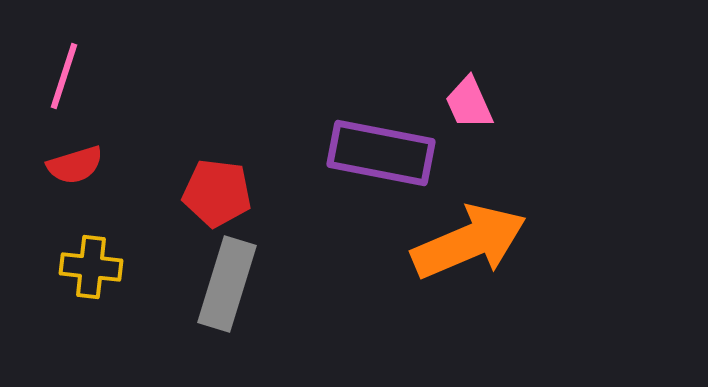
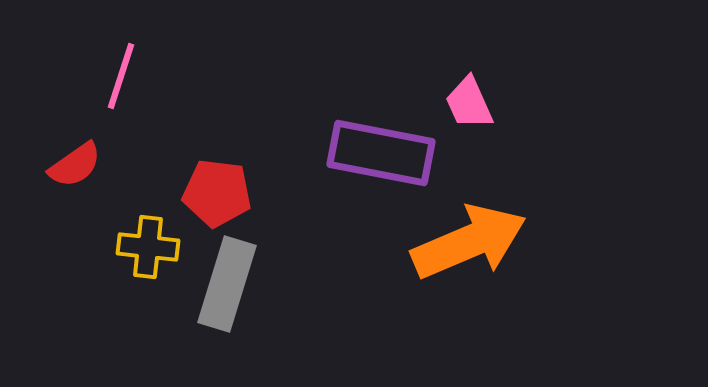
pink line: moved 57 px right
red semicircle: rotated 18 degrees counterclockwise
yellow cross: moved 57 px right, 20 px up
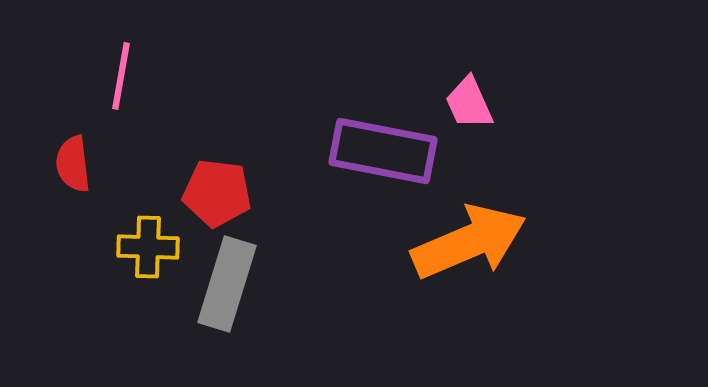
pink line: rotated 8 degrees counterclockwise
purple rectangle: moved 2 px right, 2 px up
red semicircle: moved 2 px left, 1 px up; rotated 118 degrees clockwise
yellow cross: rotated 4 degrees counterclockwise
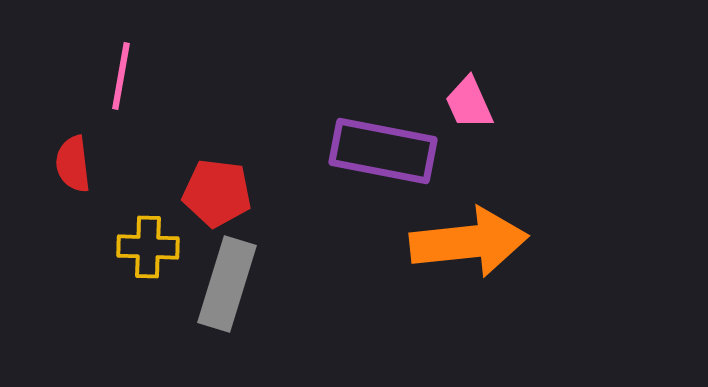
orange arrow: rotated 17 degrees clockwise
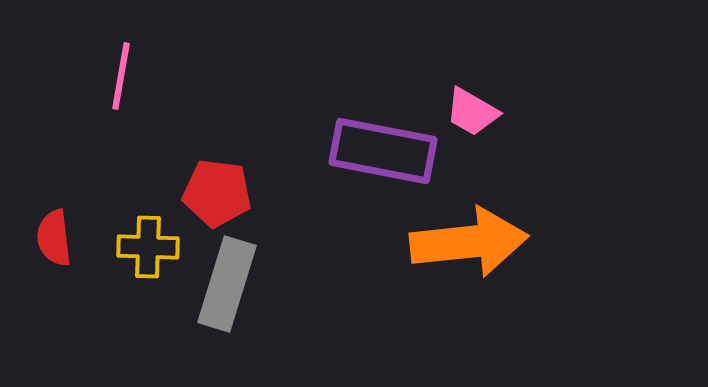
pink trapezoid: moved 3 px right, 9 px down; rotated 36 degrees counterclockwise
red semicircle: moved 19 px left, 74 px down
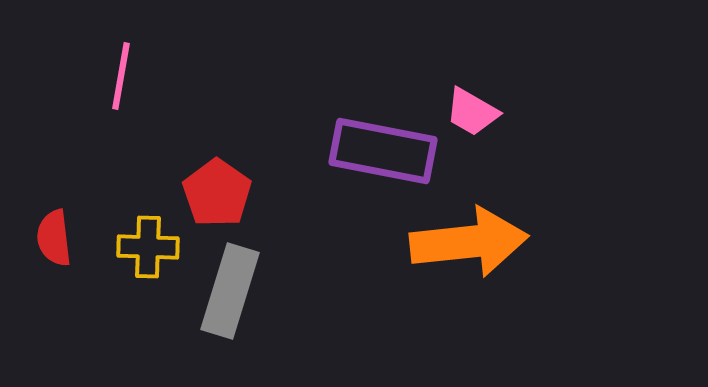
red pentagon: rotated 28 degrees clockwise
gray rectangle: moved 3 px right, 7 px down
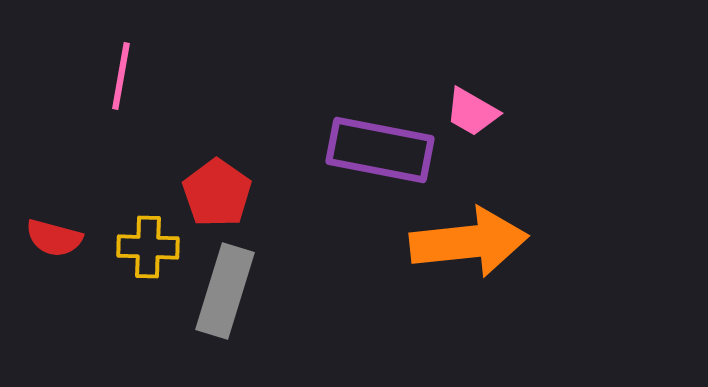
purple rectangle: moved 3 px left, 1 px up
red semicircle: rotated 68 degrees counterclockwise
gray rectangle: moved 5 px left
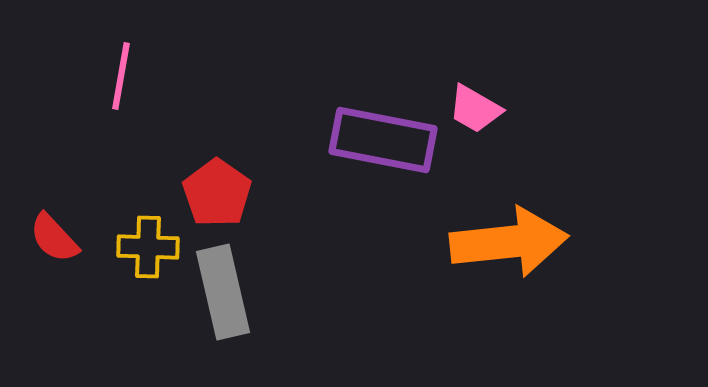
pink trapezoid: moved 3 px right, 3 px up
purple rectangle: moved 3 px right, 10 px up
red semicircle: rotated 32 degrees clockwise
orange arrow: moved 40 px right
gray rectangle: moved 2 px left, 1 px down; rotated 30 degrees counterclockwise
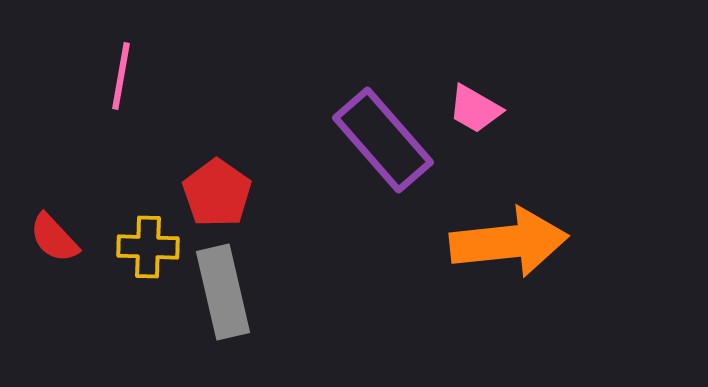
purple rectangle: rotated 38 degrees clockwise
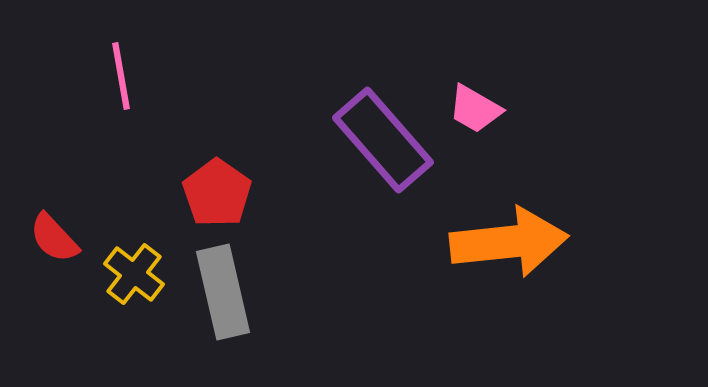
pink line: rotated 20 degrees counterclockwise
yellow cross: moved 14 px left, 27 px down; rotated 36 degrees clockwise
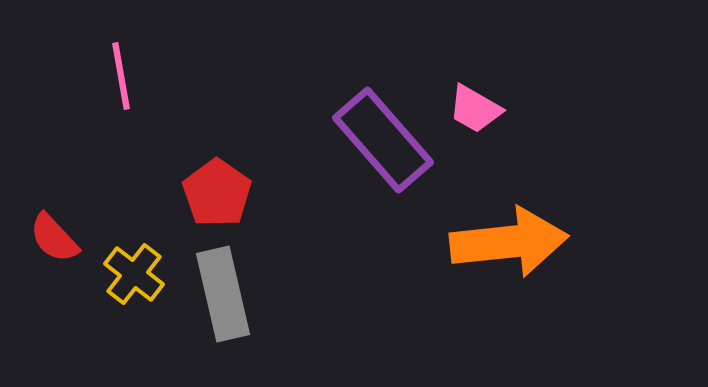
gray rectangle: moved 2 px down
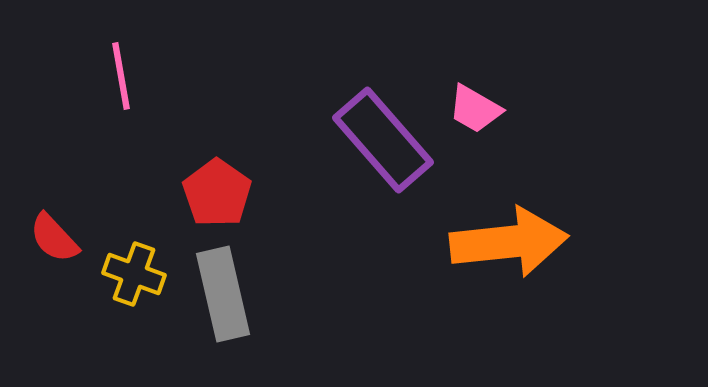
yellow cross: rotated 18 degrees counterclockwise
